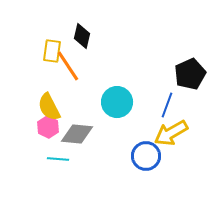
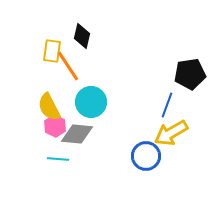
black pentagon: rotated 16 degrees clockwise
cyan circle: moved 26 px left
pink hexagon: moved 7 px right, 1 px up
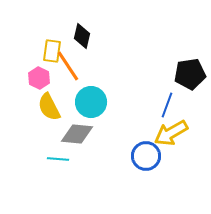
pink hexagon: moved 16 px left, 48 px up
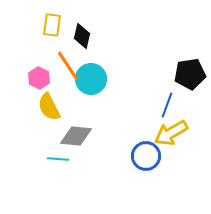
yellow rectangle: moved 26 px up
cyan circle: moved 23 px up
gray diamond: moved 1 px left, 2 px down
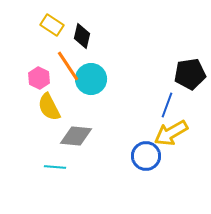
yellow rectangle: rotated 65 degrees counterclockwise
cyan line: moved 3 px left, 8 px down
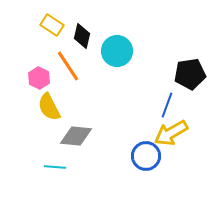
cyan circle: moved 26 px right, 28 px up
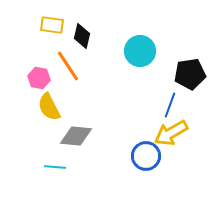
yellow rectangle: rotated 25 degrees counterclockwise
cyan circle: moved 23 px right
pink hexagon: rotated 15 degrees counterclockwise
blue line: moved 3 px right
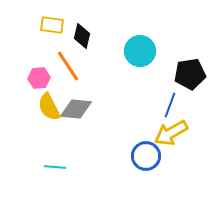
pink hexagon: rotated 15 degrees counterclockwise
gray diamond: moved 27 px up
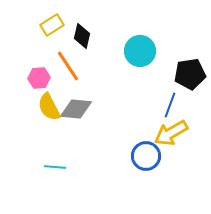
yellow rectangle: rotated 40 degrees counterclockwise
